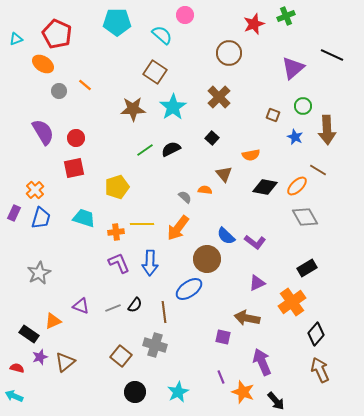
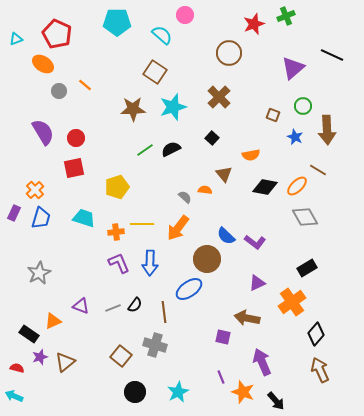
cyan star at (173, 107): rotated 16 degrees clockwise
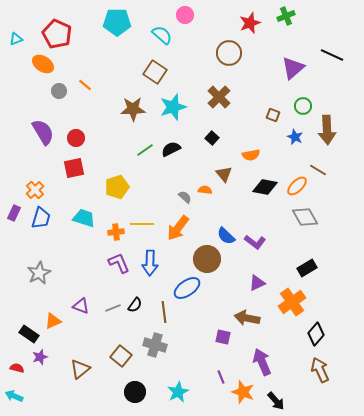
red star at (254, 24): moved 4 px left, 1 px up
blue ellipse at (189, 289): moved 2 px left, 1 px up
brown triangle at (65, 362): moved 15 px right, 7 px down
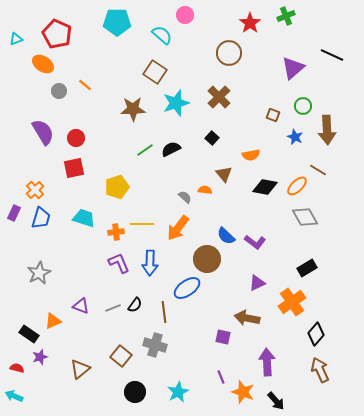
red star at (250, 23): rotated 15 degrees counterclockwise
cyan star at (173, 107): moved 3 px right, 4 px up
purple arrow at (262, 362): moved 5 px right; rotated 20 degrees clockwise
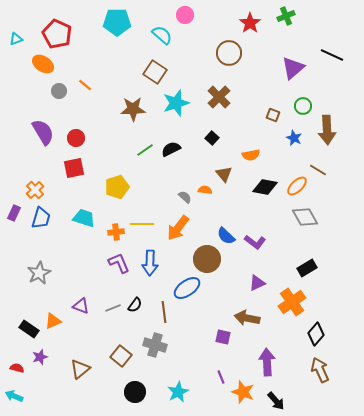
blue star at (295, 137): moved 1 px left, 1 px down
black rectangle at (29, 334): moved 5 px up
